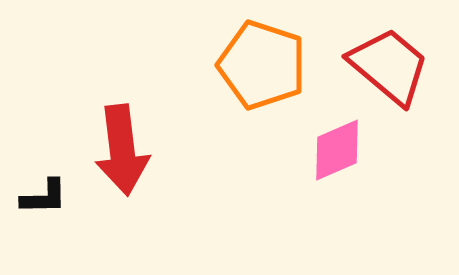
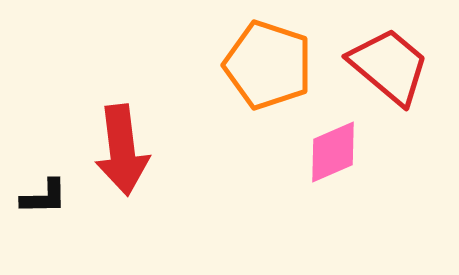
orange pentagon: moved 6 px right
pink diamond: moved 4 px left, 2 px down
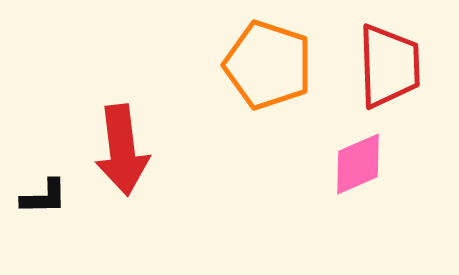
red trapezoid: rotated 48 degrees clockwise
pink diamond: moved 25 px right, 12 px down
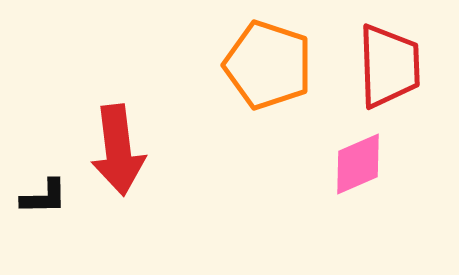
red arrow: moved 4 px left
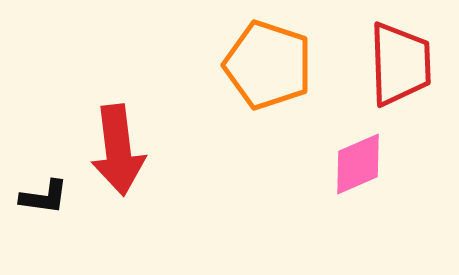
red trapezoid: moved 11 px right, 2 px up
black L-shape: rotated 9 degrees clockwise
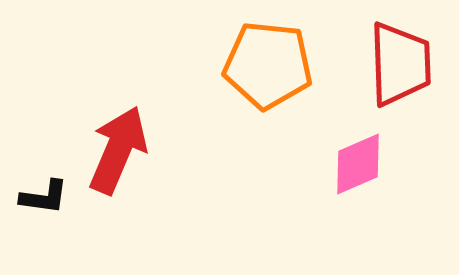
orange pentagon: rotated 12 degrees counterclockwise
red arrow: rotated 150 degrees counterclockwise
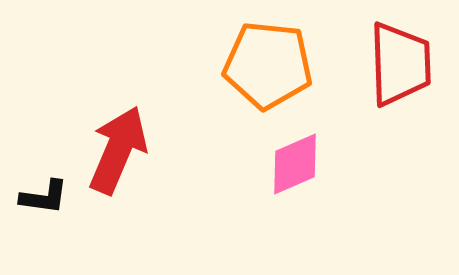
pink diamond: moved 63 px left
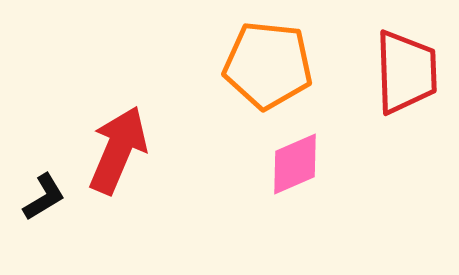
red trapezoid: moved 6 px right, 8 px down
black L-shape: rotated 39 degrees counterclockwise
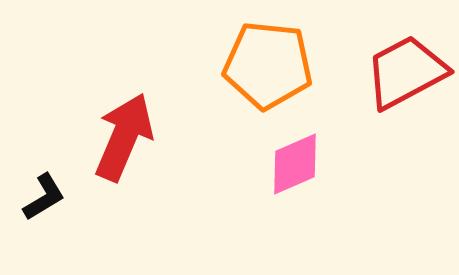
red trapezoid: rotated 116 degrees counterclockwise
red arrow: moved 6 px right, 13 px up
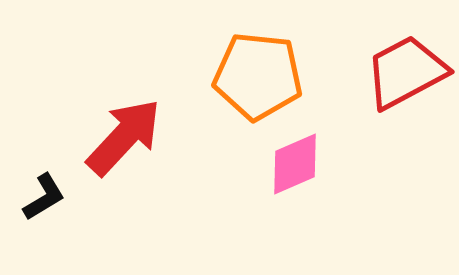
orange pentagon: moved 10 px left, 11 px down
red arrow: rotated 20 degrees clockwise
